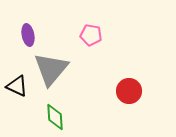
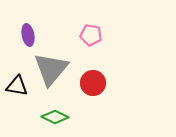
black triangle: rotated 15 degrees counterclockwise
red circle: moved 36 px left, 8 px up
green diamond: rotated 60 degrees counterclockwise
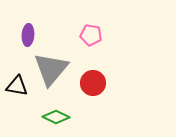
purple ellipse: rotated 15 degrees clockwise
green diamond: moved 1 px right
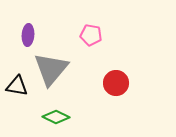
red circle: moved 23 px right
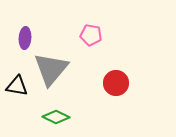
purple ellipse: moved 3 px left, 3 px down
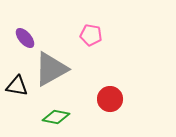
purple ellipse: rotated 45 degrees counterclockwise
gray triangle: rotated 21 degrees clockwise
red circle: moved 6 px left, 16 px down
green diamond: rotated 16 degrees counterclockwise
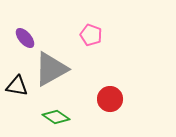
pink pentagon: rotated 10 degrees clockwise
green diamond: rotated 24 degrees clockwise
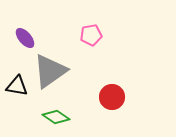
pink pentagon: rotated 30 degrees counterclockwise
gray triangle: moved 1 px left, 2 px down; rotated 6 degrees counterclockwise
red circle: moved 2 px right, 2 px up
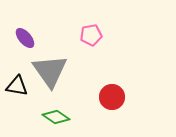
gray triangle: rotated 30 degrees counterclockwise
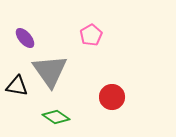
pink pentagon: rotated 20 degrees counterclockwise
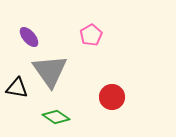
purple ellipse: moved 4 px right, 1 px up
black triangle: moved 2 px down
